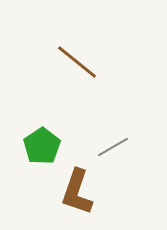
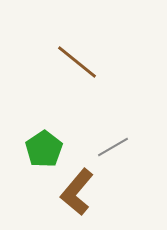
green pentagon: moved 2 px right, 3 px down
brown L-shape: rotated 21 degrees clockwise
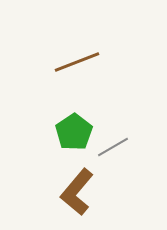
brown line: rotated 60 degrees counterclockwise
green pentagon: moved 30 px right, 17 px up
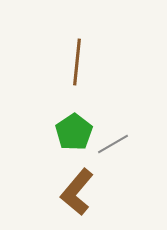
brown line: rotated 63 degrees counterclockwise
gray line: moved 3 px up
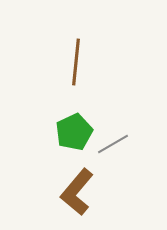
brown line: moved 1 px left
green pentagon: rotated 9 degrees clockwise
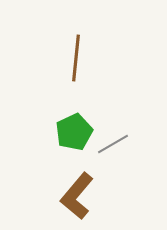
brown line: moved 4 px up
brown L-shape: moved 4 px down
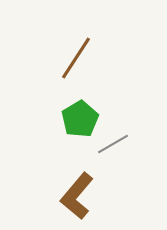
brown line: rotated 27 degrees clockwise
green pentagon: moved 6 px right, 13 px up; rotated 6 degrees counterclockwise
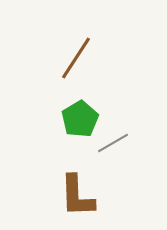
gray line: moved 1 px up
brown L-shape: rotated 42 degrees counterclockwise
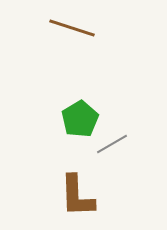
brown line: moved 4 px left, 30 px up; rotated 75 degrees clockwise
gray line: moved 1 px left, 1 px down
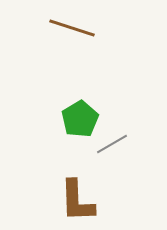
brown L-shape: moved 5 px down
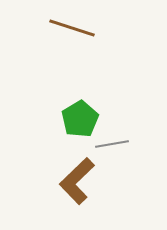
gray line: rotated 20 degrees clockwise
brown L-shape: moved 20 px up; rotated 48 degrees clockwise
